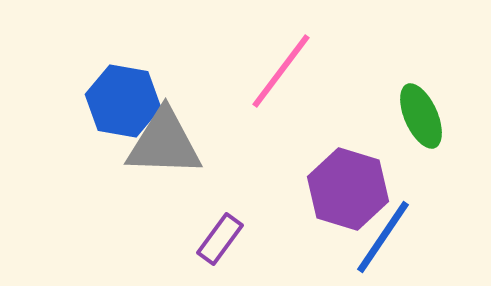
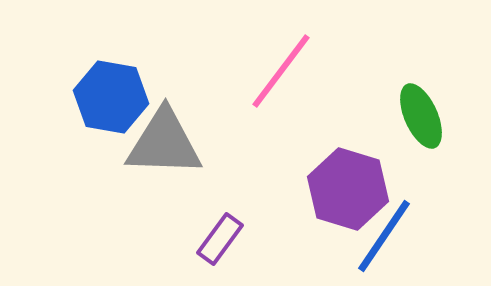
blue hexagon: moved 12 px left, 4 px up
blue line: moved 1 px right, 1 px up
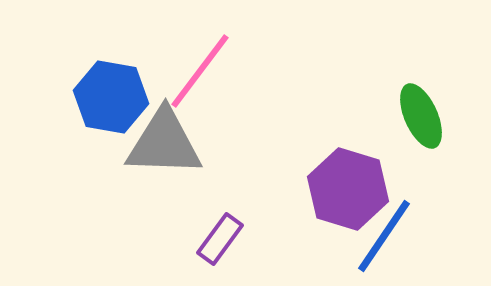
pink line: moved 81 px left
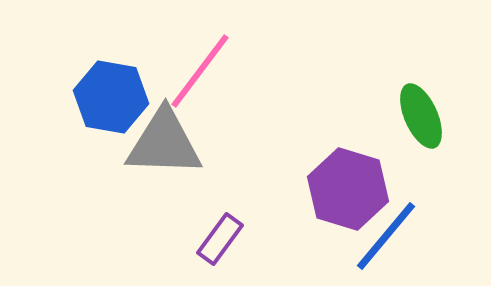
blue line: moved 2 px right; rotated 6 degrees clockwise
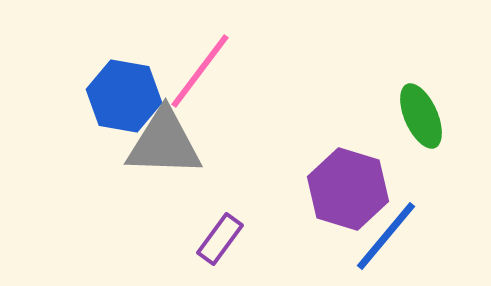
blue hexagon: moved 13 px right, 1 px up
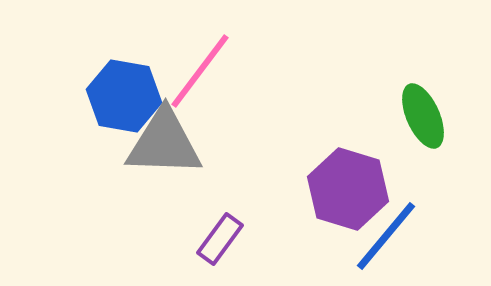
green ellipse: moved 2 px right
